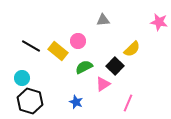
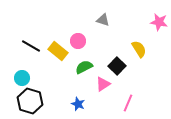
gray triangle: rotated 24 degrees clockwise
yellow semicircle: moved 7 px right; rotated 78 degrees counterclockwise
black square: moved 2 px right
blue star: moved 2 px right, 2 px down
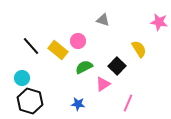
black line: rotated 18 degrees clockwise
yellow rectangle: moved 1 px up
blue star: rotated 16 degrees counterclockwise
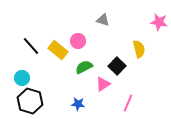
yellow semicircle: rotated 18 degrees clockwise
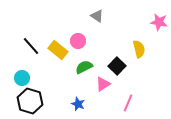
gray triangle: moved 6 px left, 4 px up; rotated 16 degrees clockwise
blue star: rotated 16 degrees clockwise
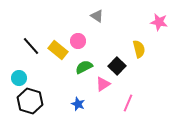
cyan circle: moved 3 px left
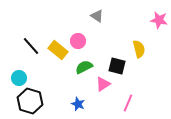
pink star: moved 2 px up
black square: rotated 30 degrees counterclockwise
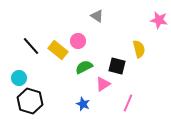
blue star: moved 5 px right
